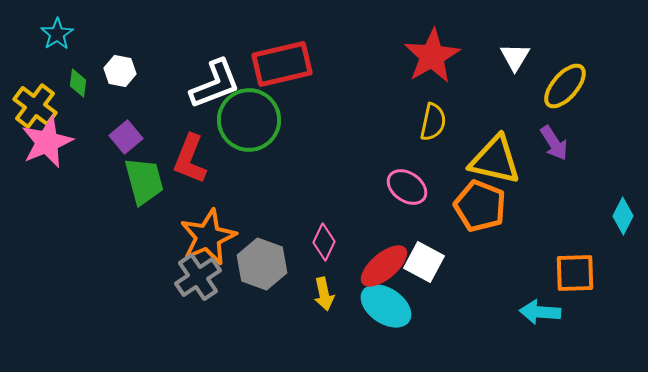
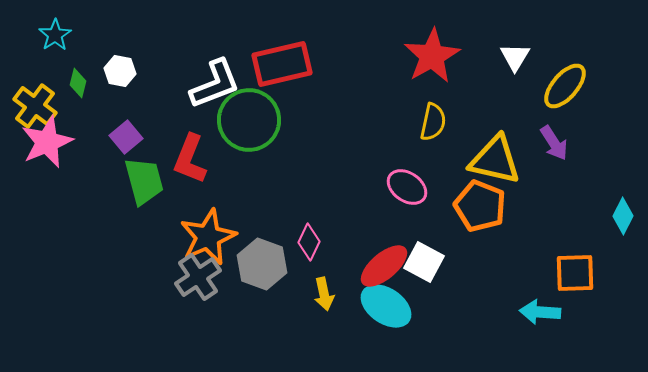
cyan star: moved 2 px left, 1 px down
green diamond: rotated 8 degrees clockwise
pink diamond: moved 15 px left
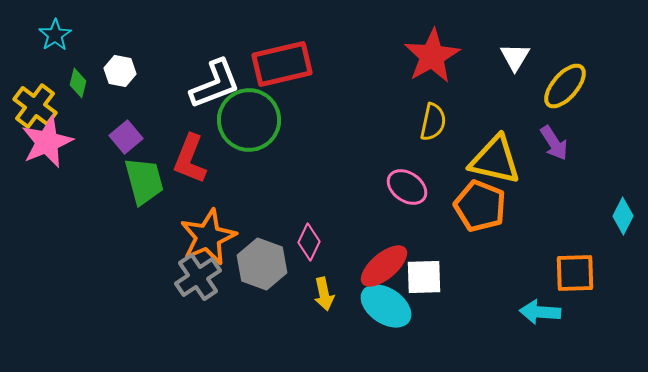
white square: moved 15 px down; rotated 30 degrees counterclockwise
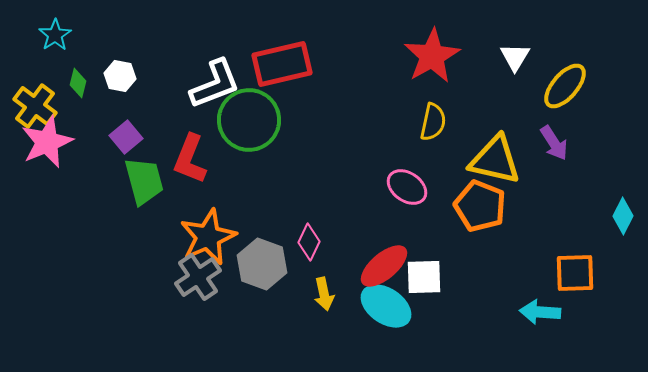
white hexagon: moved 5 px down
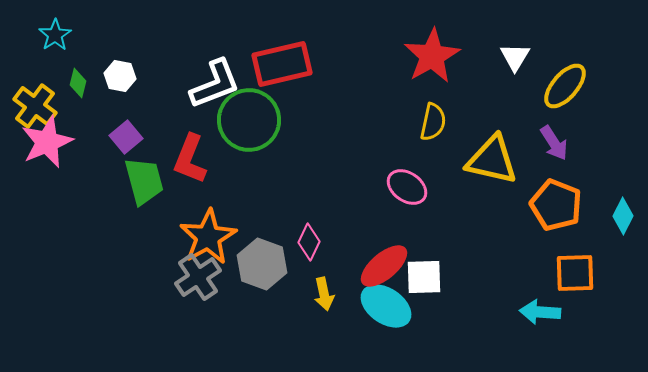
yellow triangle: moved 3 px left
orange pentagon: moved 76 px right, 1 px up
orange star: rotated 6 degrees counterclockwise
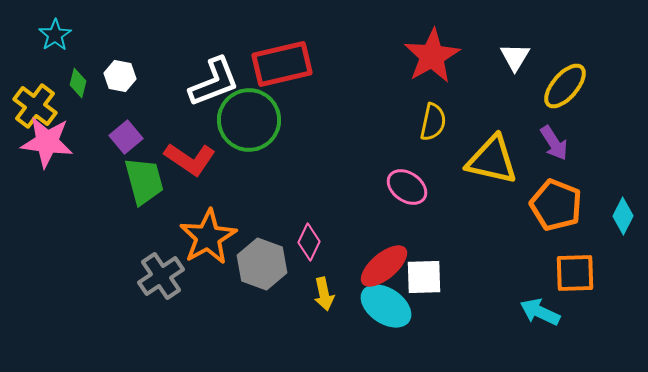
white L-shape: moved 1 px left, 2 px up
pink star: rotated 30 degrees clockwise
red L-shape: rotated 78 degrees counterclockwise
gray cross: moved 37 px left, 1 px up
cyan arrow: rotated 21 degrees clockwise
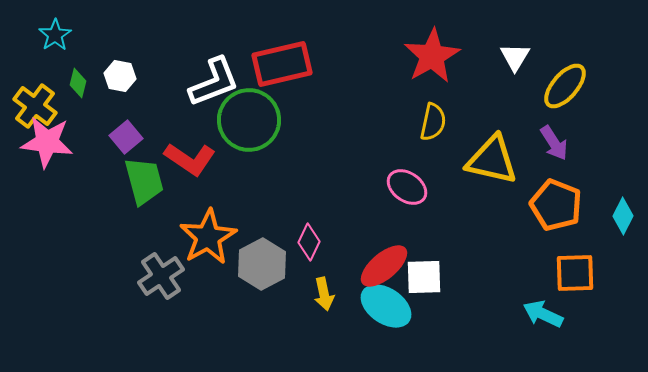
gray hexagon: rotated 12 degrees clockwise
cyan arrow: moved 3 px right, 2 px down
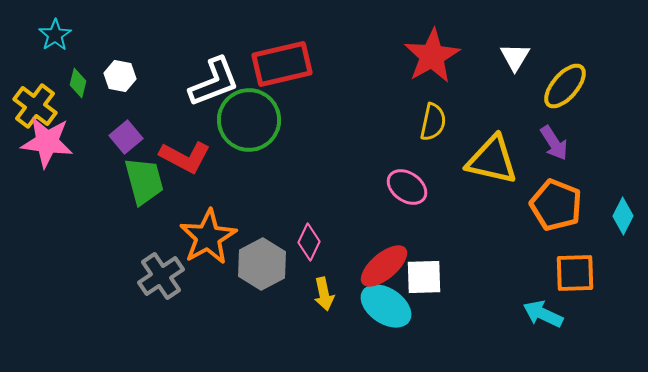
red L-shape: moved 5 px left, 2 px up; rotated 6 degrees counterclockwise
